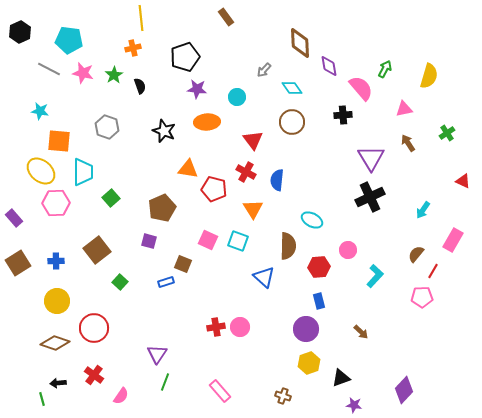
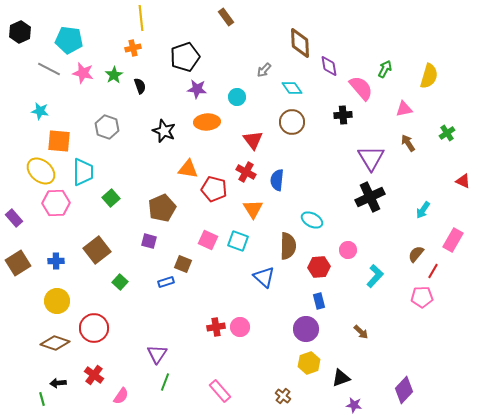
brown cross at (283, 396): rotated 21 degrees clockwise
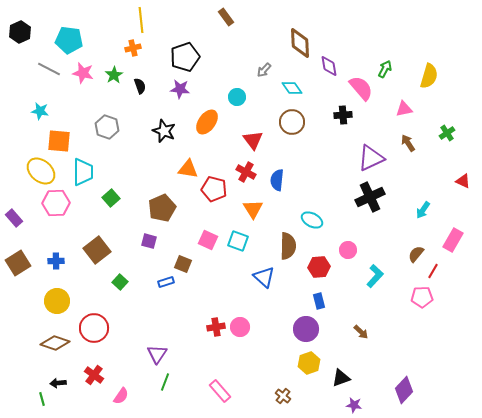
yellow line at (141, 18): moved 2 px down
purple star at (197, 89): moved 17 px left
orange ellipse at (207, 122): rotated 50 degrees counterclockwise
purple triangle at (371, 158): rotated 36 degrees clockwise
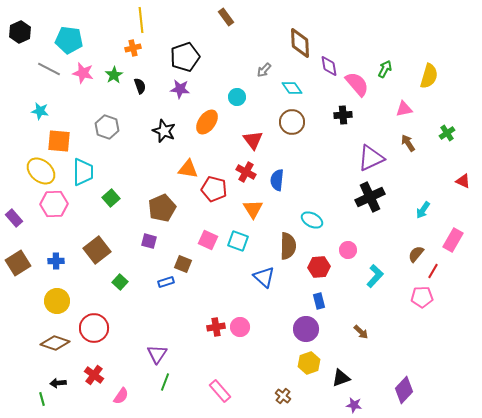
pink semicircle at (361, 88): moved 4 px left, 4 px up
pink hexagon at (56, 203): moved 2 px left, 1 px down
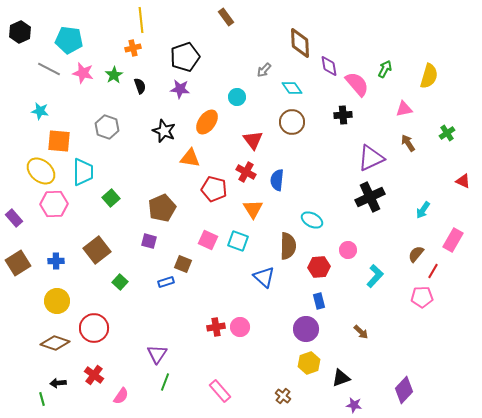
orange triangle at (188, 169): moved 2 px right, 11 px up
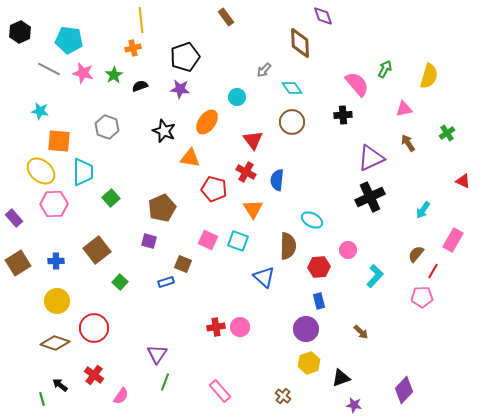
purple diamond at (329, 66): moved 6 px left, 50 px up; rotated 10 degrees counterclockwise
black semicircle at (140, 86): rotated 91 degrees counterclockwise
black arrow at (58, 383): moved 2 px right, 2 px down; rotated 42 degrees clockwise
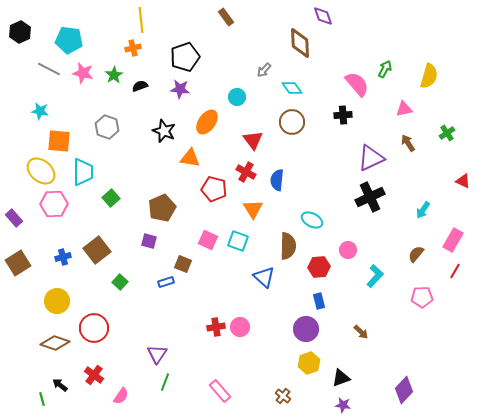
blue cross at (56, 261): moved 7 px right, 4 px up; rotated 14 degrees counterclockwise
red line at (433, 271): moved 22 px right
purple star at (354, 405): moved 11 px left
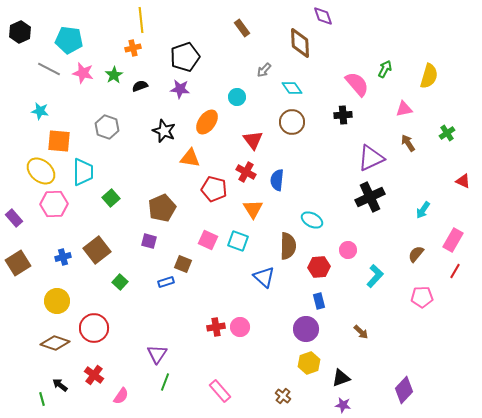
brown rectangle at (226, 17): moved 16 px right, 11 px down
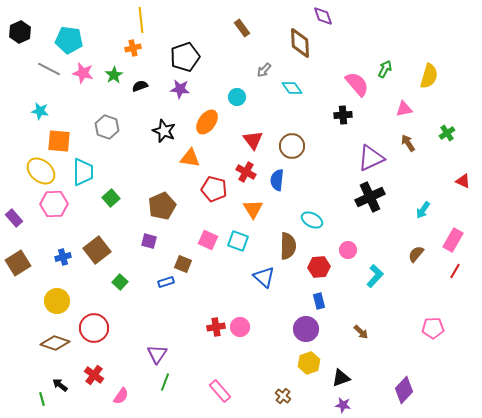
brown circle at (292, 122): moved 24 px down
brown pentagon at (162, 208): moved 2 px up
pink pentagon at (422, 297): moved 11 px right, 31 px down
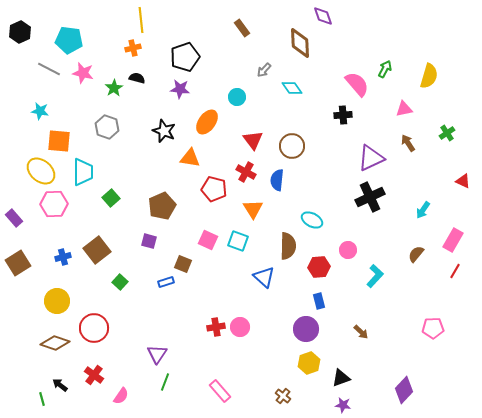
green star at (114, 75): moved 13 px down
black semicircle at (140, 86): moved 3 px left, 8 px up; rotated 35 degrees clockwise
